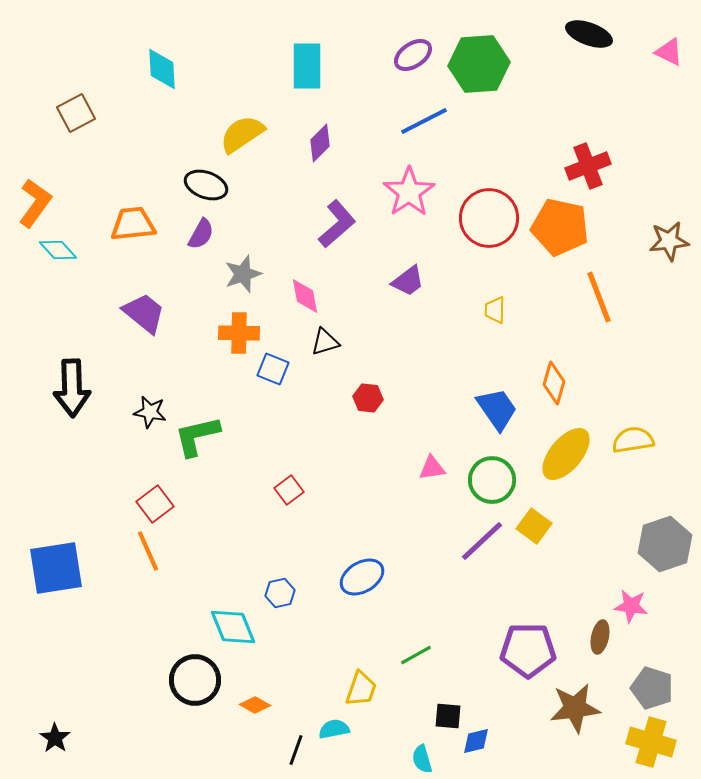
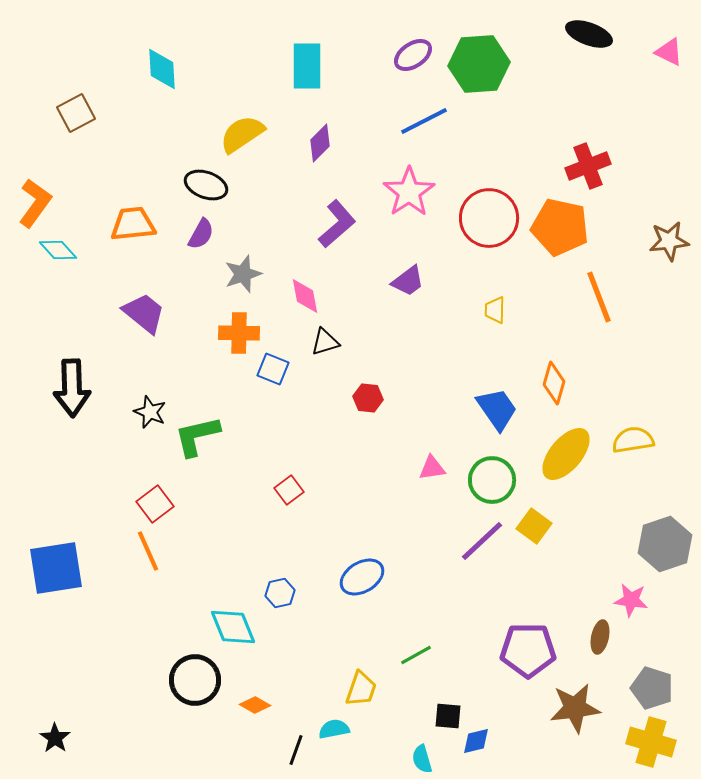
black star at (150, 412): rotated 12 degrees clockwise
pink star at (631, 606): moved 6 px up
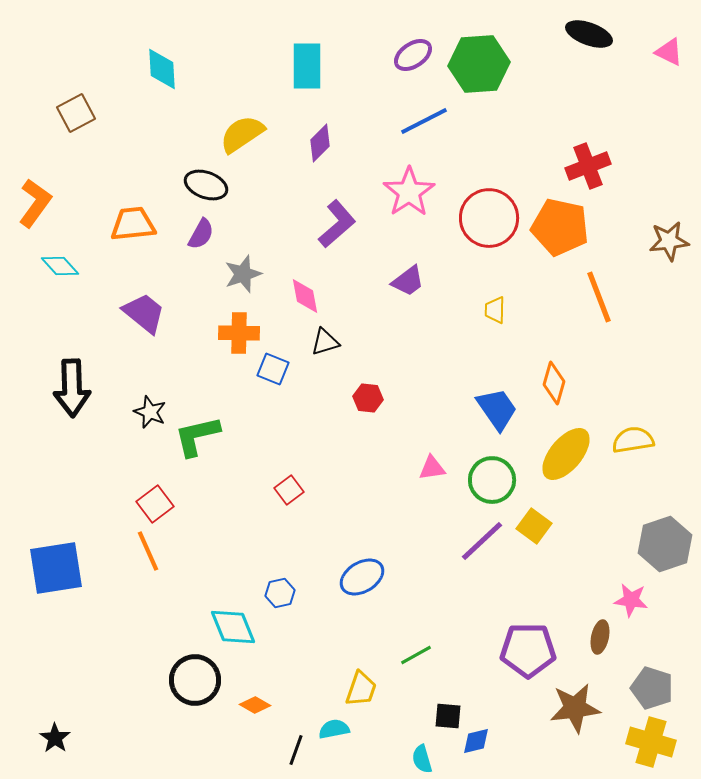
cyan diamond at (58, 250): moved 2 px right, 16 px down
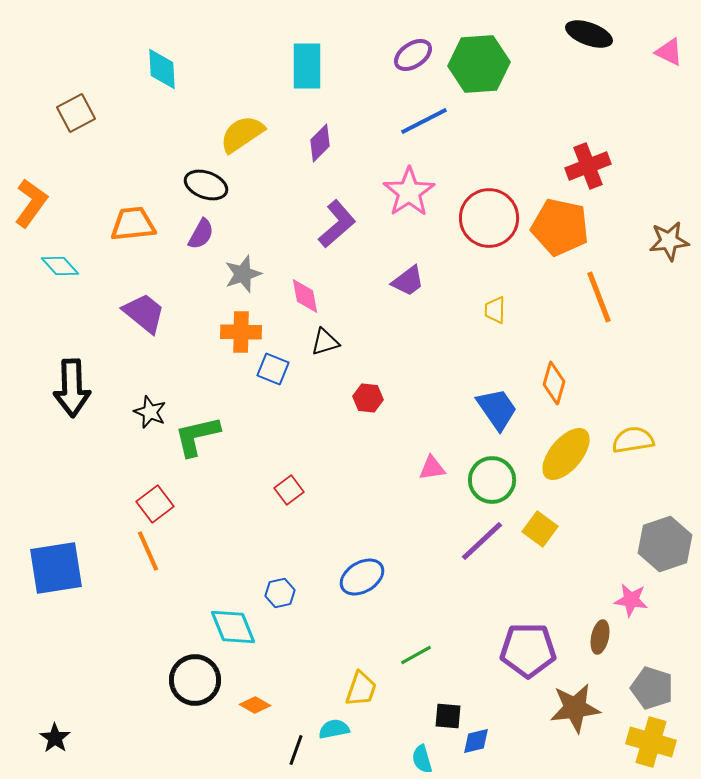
orange L-shape at (35, 203): moved 4 px left
orange cross at (239, 333): moved 2 px right, 1 px up
yellow square at (534, 526): moved 6 px right, 3 px down
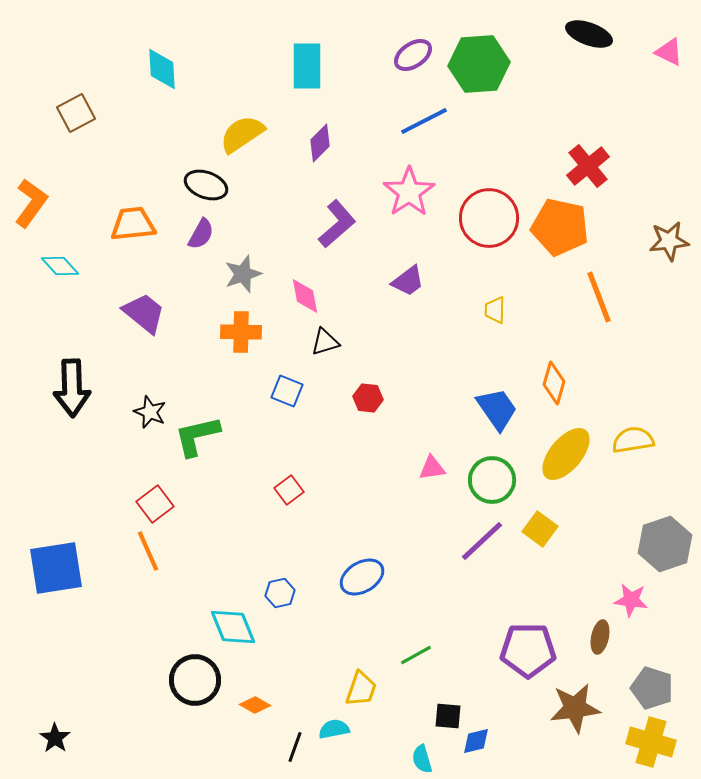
red cross at (588, 166): rotated 18 degrees counterclockwise
blue square at (273, 369): moved 14 px right, 22 px down
black line at (296, 750): moved 1 px left, 3 px up
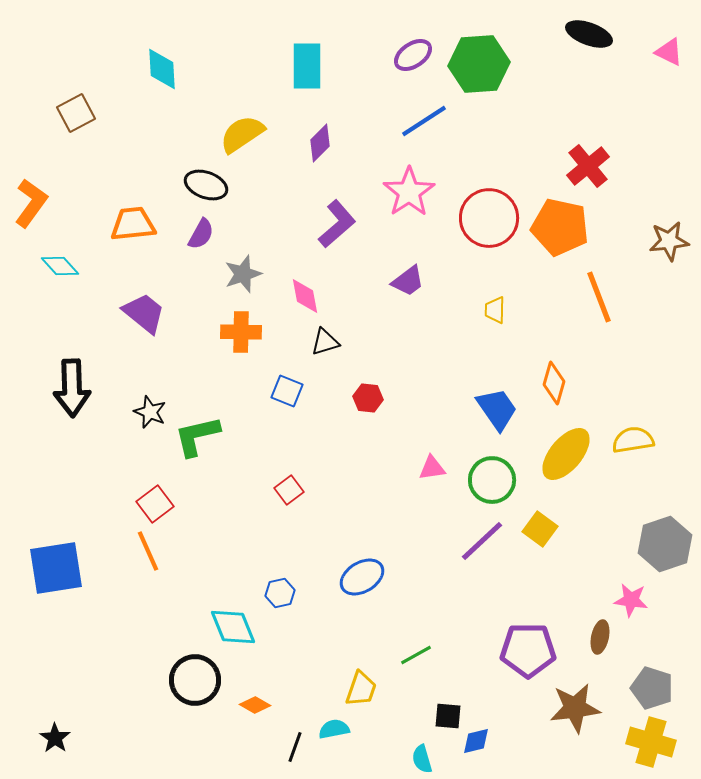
blue line at (424, 121): rotated 6 degrees counterclockwise
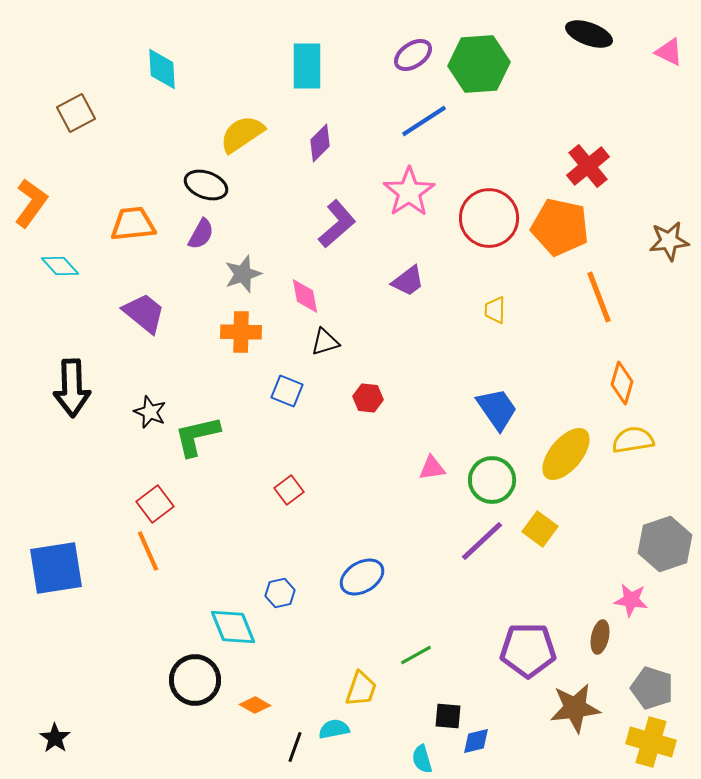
orange diamond at (554, 383): moved 68 px right
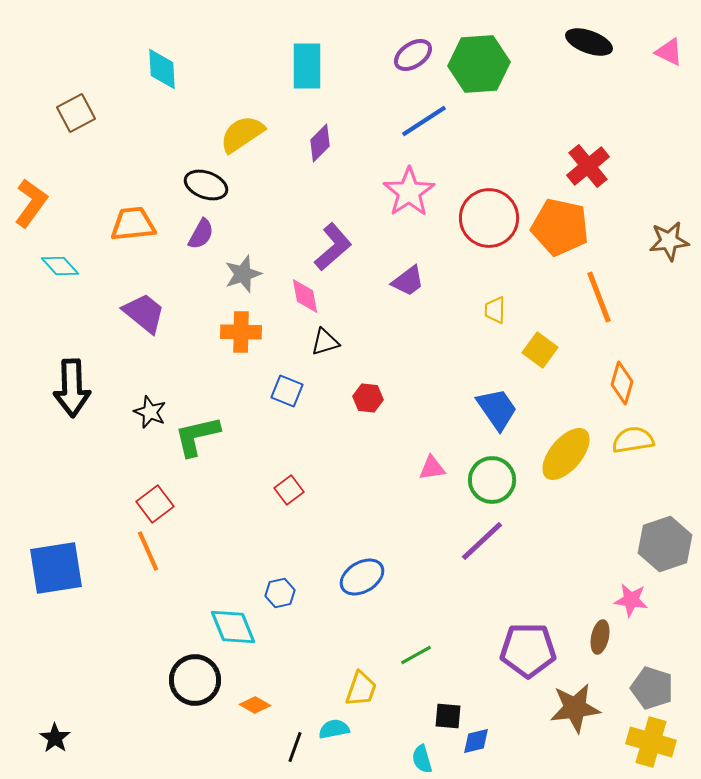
black ellipse at (589, 34): moved 8 px down
purple L-shape at (337, 224): moved 4 px left, 23 px down
yellow square at (540, 529): moved 179 px up
